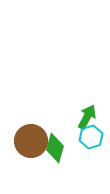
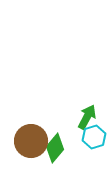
cyan hexagon: moved 3 px right
green diamond: rotated 24 degrees clockwise
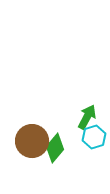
brown circle: moved 1 px right
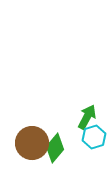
brown circle: moved 2 px down
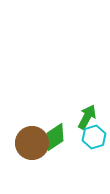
green diamond: moved 11 px up; rotated 16 degrees clockwise
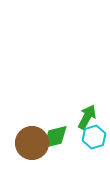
green diamond: rotated 20 degrees clockwise
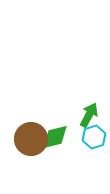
green arrow: moved 2 px right, 2 px up
brown circle: moved 1 px left, 4 px up
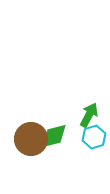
green diamond: moved 1 px left, 1 px up
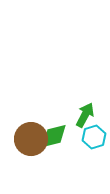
green arrow: moved 4 px left
